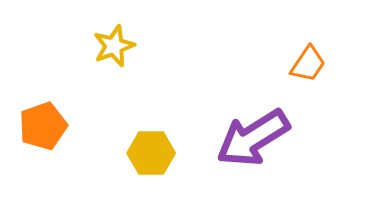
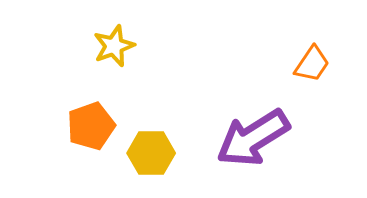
orange trapezoid: moved 4 px right
orange pentagon: moved 48 px right
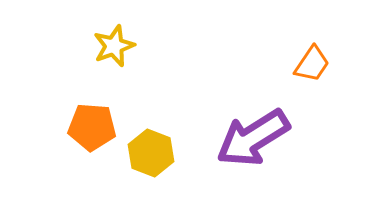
orange pentagon: moved 1 px right, 1 px down; rotated 24 degrees clockwise
yellow hexagon: rotated 21 degrees clockwise
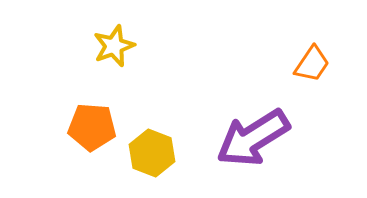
yellow hexagon: moved 1 px right
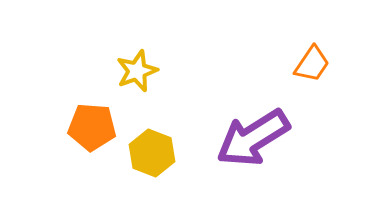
yellow star: moved 23 px right, 25 px down
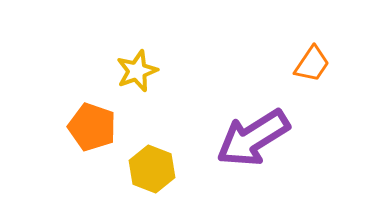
orange pentagon: rotated 15 degrees clockwise
yellow hexagon: moved 16 px down
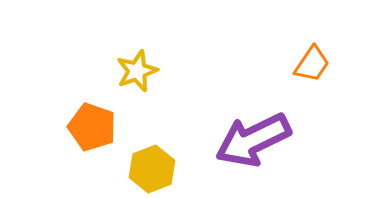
purple arrow: moved 2 px down; rotated 6 degrees clockwise
yellow hexagon: rotated 18 degrees clockwise
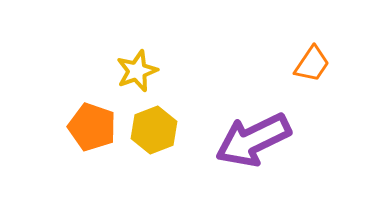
yellow hexagon: moved 2 px right, 39 px up
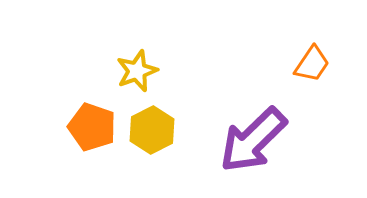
yellow hexagon: moved 2 px left; rotated 6 degrees counterclockwise
purple arrow: rotated 18 degrees counterclockwise
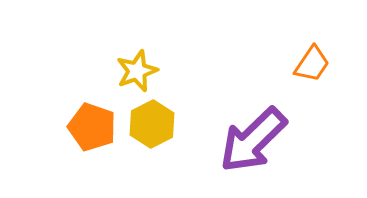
yellow hexagon: moved 6 px up
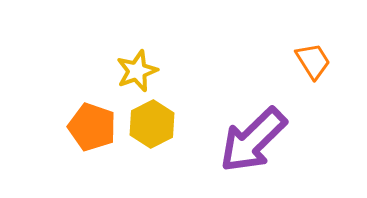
orange trapezoid: moved 1 px right, 3 px up; rotated 66 degrees counterclockwise
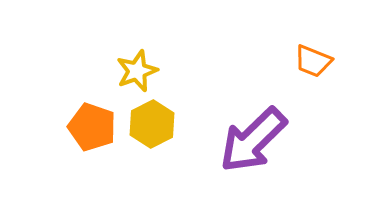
orange trapezoid: rotated 144 degrees clockwise
